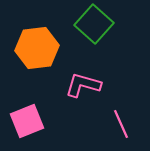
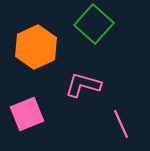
orange hexagon: moved 1 px left, 1 px up; rotated 18 degrees counterclockwise
pink square: moved 7 px up
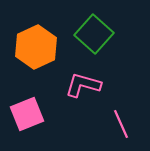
green square: moved 10 px down
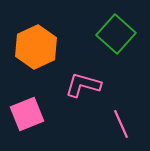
green square: moved 22 px right
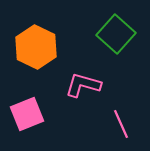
orange hexagon: rotated 9 degrees counterclockwise
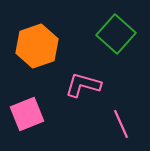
orange hexagon: moved 1 px right, 1 px up; rotated 15 degrees clockwise
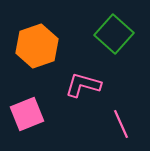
green square: moved 2 px left
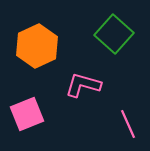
orange hexagon: rotated 6 degrees counterclockwise
pink line: moved 7 px right
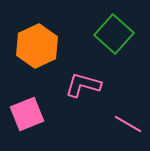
pink line: rotated 36 degrees counterclockwise
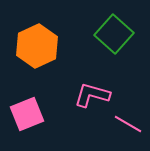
pink L-shape: moved 9 px right, 10 px down
